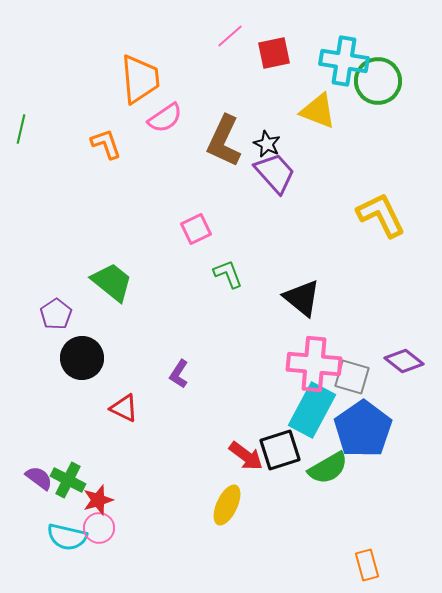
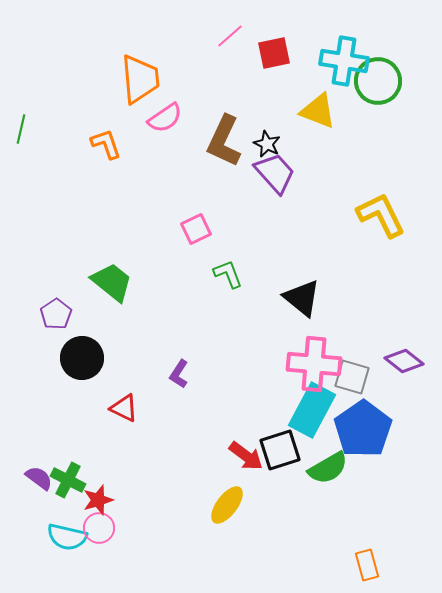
yellow ellipse: rotated 12 degrees clockwise
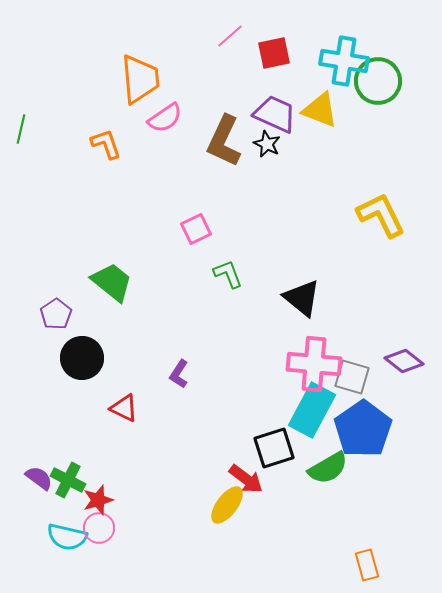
yellow triangle: moved 2 px right, 1 px up
purple trapezoid: moved 59 px up; rotated 24 degrees counterclockwise
black square: moved 6 px left, 2 px up
red arrow: moved 23 px down
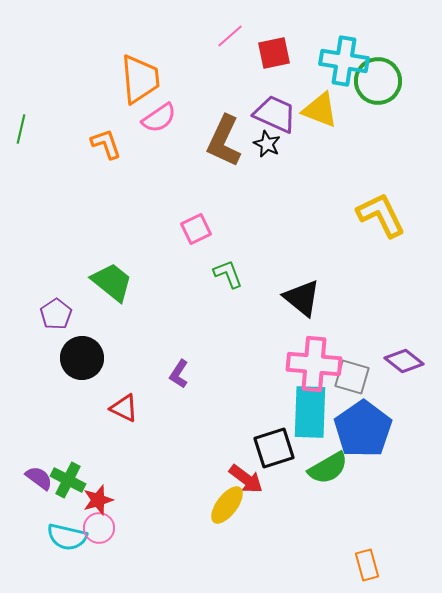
pink semicircle: moved 6 px left
cyan rectangle: moved 2 px left, 2 px down; rotated 26 degrees counterclockwise
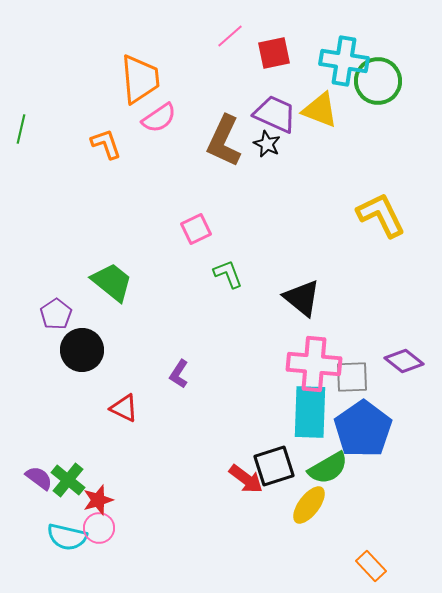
black circle: moved 8 px up
gray square: rotated 18 degrees counterclockwise
black square: moved 18 px down
green cross: rotated 12 degrees clockwise
yellow ellipse: moved 82 px right
orange rectangle: moved 4 px right, 1 px down; rotated 28 degrees counterclockwise
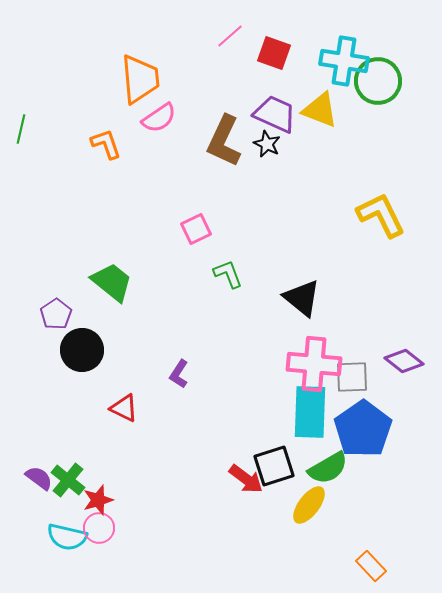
red square: rotated 32 degrees clockwise
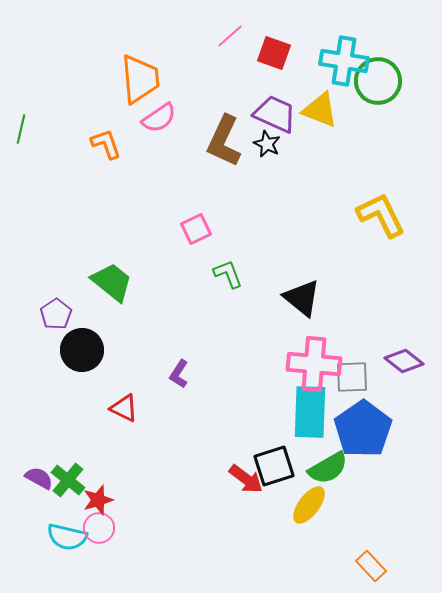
purple semicircle: rotated 8 degrees counterclockwise
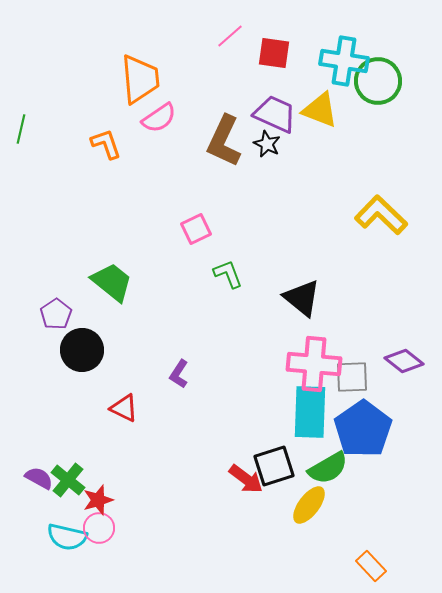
red square: rotated 12 degrees counterclockwise
yellow L-shape: rotated 20 degrees counterclockwise
